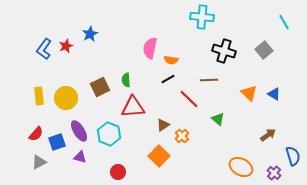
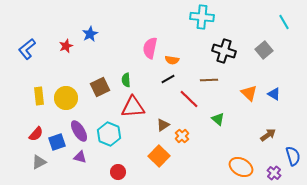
blue L-shape: moved 17 px left; rotated 15 degrees clockwise
orange semicircle: moved 1 px right
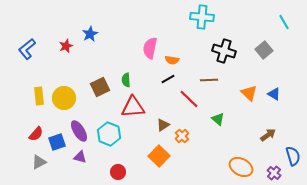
yellow circle: moved 2 px left
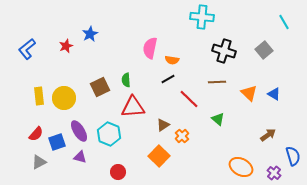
brown line: moved 8 px right, 2 px down
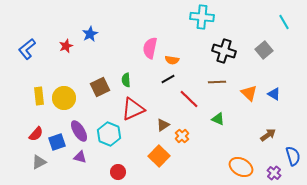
red triangle: moved 2 px down; rotated 20 degrees counterclockwise
green triangle: rotated 16 degrees counterclockwise
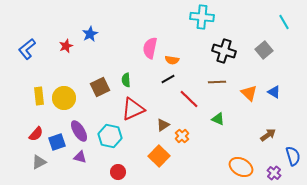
blue triangle: moved 2 px up
cyan hexagon: moved 1 px right, 2 px down; rotated 10 degrees counterclockwise
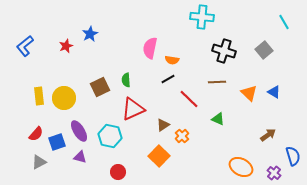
blue L-shape: moved 2 px left, 3 px up
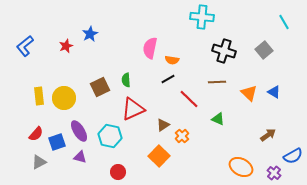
blue semicircle: rotated 78 degrees clockwise
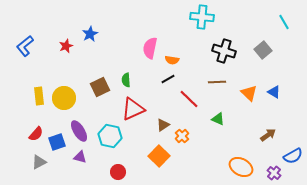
gray square: moved 1 px left
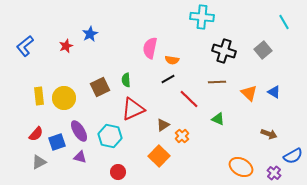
brown arrow: moved 1 px right, 1 px up; rotated 56 degrees clockwise
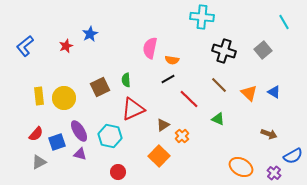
brown line: moved 2 px right, 3 px down; rotated 48 degrees clockwise
purple triangle: moved 3 px up
